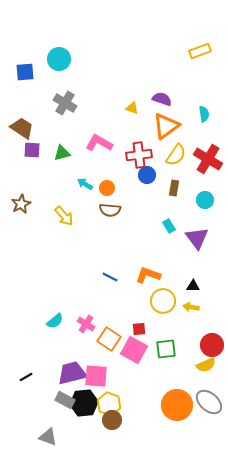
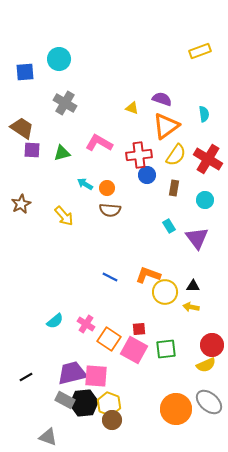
yellow circle at (163, 301): moved 2 px right, 9 px up
orange circle at (177, 405): moved 1 px left, 4 px down
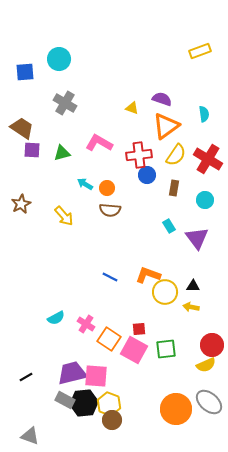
cyan semicircle at (55, 321): moved 1 px right, 3 px up; rotated 12 degrees clockwise
gray triangle at (48, 437): moved 18 px left, 1 px up
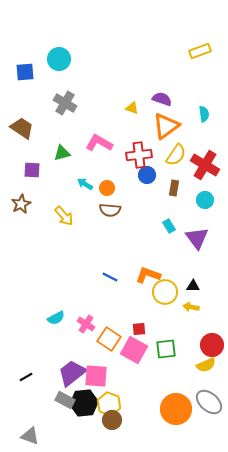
purple square at (32, 150): moved 20 px down
red cross at (208, 159): moved 3 px left, 6 px down
purple trapezoid at (72, 373): rotated 24 degrees counterclockwise
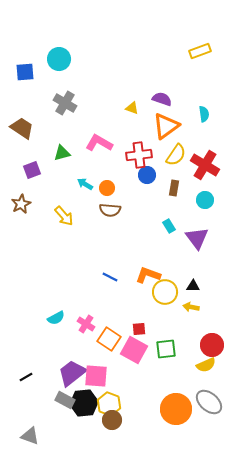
purple square at (32, 170): rotated 24 degrees counterclockwise
